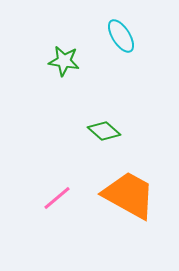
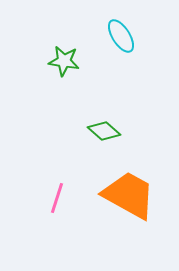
pink line: rotated 32 degrees counterclockwise
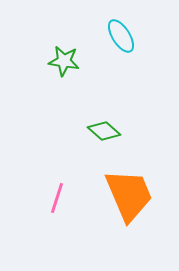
orange trapezoid: rotated 38 degrees clockwise
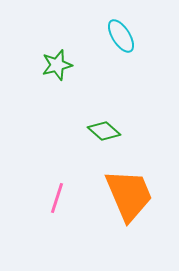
green star: moved 7 px left, 4 px down; rotated 24 degrees counterclockwise
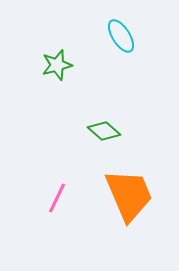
pink line: rotated 8 degrees clockwise
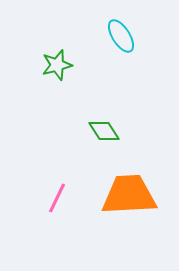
green diamond: rotated 16 degrees clockwise
orange trapezoid: rotated 70 degrees counterclockwise
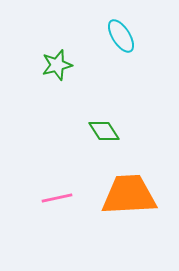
pink line: rotated 52 degrees clockwise
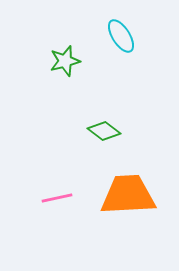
green star: moved 8 px right, 4 px up
green diamond: rotated 20 degrees counterclockwise
orange trapezoid: moved 1 px left
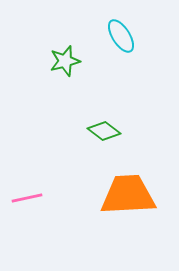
pink line: moved 30 px left
